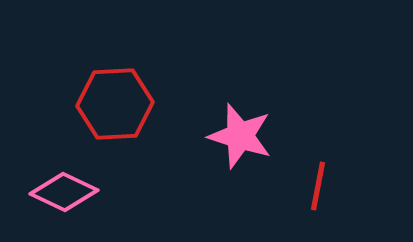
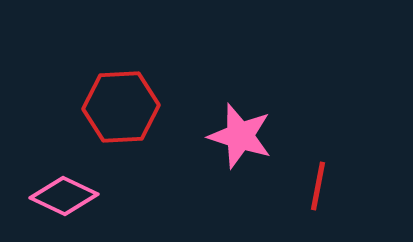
red hexagon: moved 6 px right, 3 px down
pink diamond: moved 4 px down
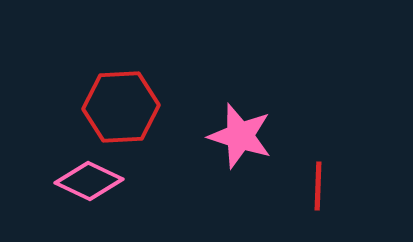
red line: rotated 9 degrees counterclockwise
pink diamond: moved 25 px right, 15 px up
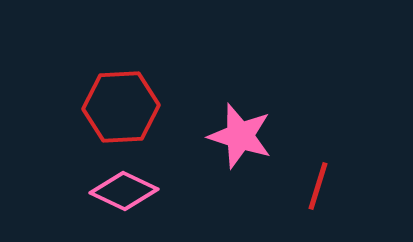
pink diamond: moved 35 px right, 10 px down
red line: rotated 15 degrees clockwise
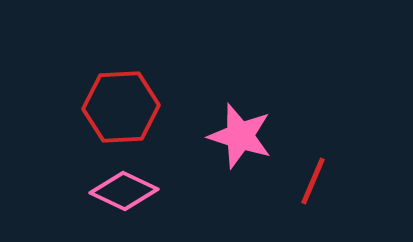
red line: moved 5 px left, 5 px up; rotated 6 degrees clockwise
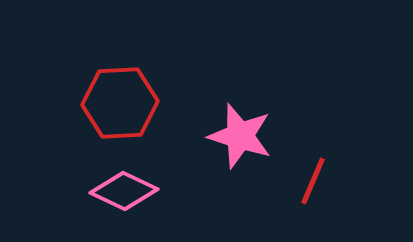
red hexagon: moved 1 px left, 4 px up
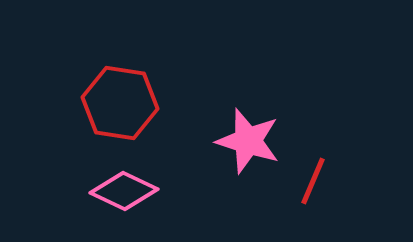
red hexagon: rotated 12 degrees clockwise
pink star: moved 8 px right, 5 px down
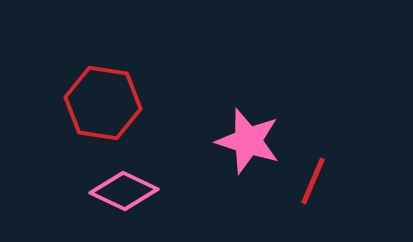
red hexagon: moved 17 px left
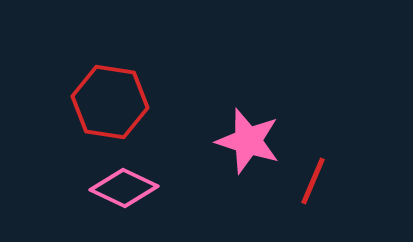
red hexagon: moved 7 px right, 1 px up
pink diamond: moved 3 px up
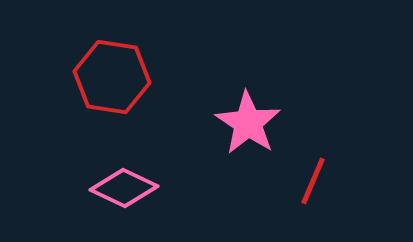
red hexagon: moved 2 px right, 25 px up
pink star: moved 18 px up; rotated 16 degrees clockwise
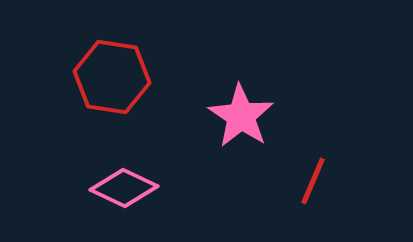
pink star: moved 7 px left, 7 px up
